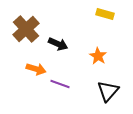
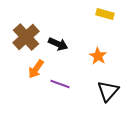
brown cross: moved 8 px down
orange arrow: rotated 108 degrees clockwise
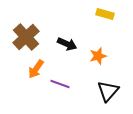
black arrow: moved 9 px right
orange star: rotated 24 degrees clockwise
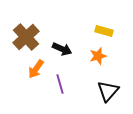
yellow rectangle: moved 1 px left, 17 px down
black arrow: moved 5 px left, 5 px down
purple line: rotated 54 degrees clockwise
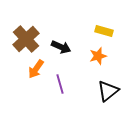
brown cross: moved 2 px down
black arrow: moved 1 px left, 2 px up
black triangle: rotated 10 degrees clockwise
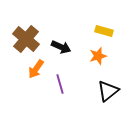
brown cross: rotated 8 degrees counterclockwise
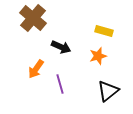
brown cross: moved 7 px right, 21 px up
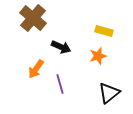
black triangle: moved 1 px right, 2 px down
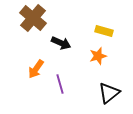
black arrow: moved 4 px up
